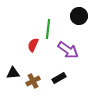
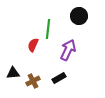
purple arrow: rotated 100 degrees counterclockwise
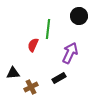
purple arrow: moved 2 px right, 3 px down
brown cross: moved 2 px left, 6 px down
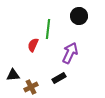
black triangle: moved 2 px down
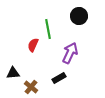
green line: rotated 18 degrees counterclockwise
black triangle: moved 2 px up
brown cross: rotated 24 degrees counterclockwise
